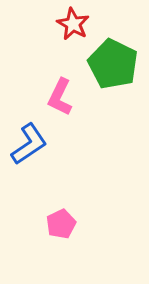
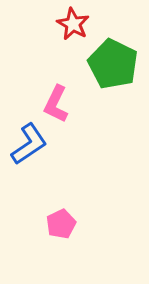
pink L-shape: moved 4 px left, 7 px down
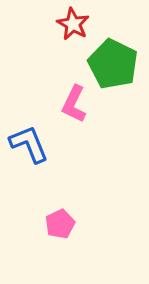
pink L-shape: moved 18 px right
blue L-shape: rotated 78 degrees counterclockwise
pink pentagon: moved 1 px left
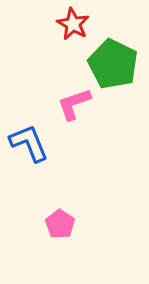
pink L-shape: rotated 45 degrees clockwise
blue L-shape: moved 1 px up
pink pentagon: rotated 12 degrees counterclockwise
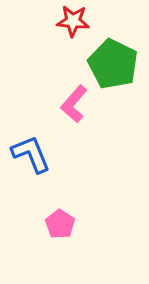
red star: moved 3 px up; rotated 24 degrees counterclockwise
pink L-shape: rotated 30 degrees counterclockwise
blue L-shape: moved 2 px right, 11 px down
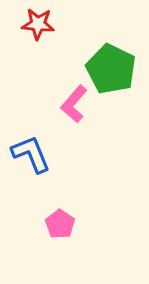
red star: moved 35 px left, 3 px down
green pentagon: moved 2 px left, 5 px down
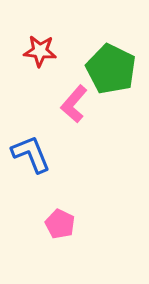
red star: moved 2 px right, 27 px down
pink pentagon: rotated 8 degrees counterclockwise
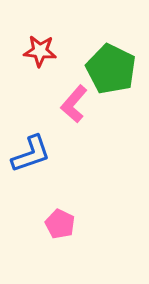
blue L-shape: rotated 93 degrees clockwise
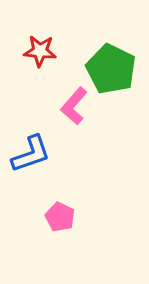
pink L-shape: moved 2 px down
pink pentagon: moved 7 px up
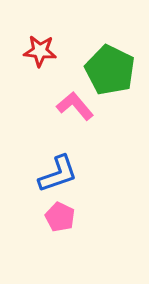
green pentagon: moved 1 px left, 1 px down
pink L-shape: moved 1 px right; rotated 99 degrees clockwise
blue L-shape: moved 27 px right, 20 px down
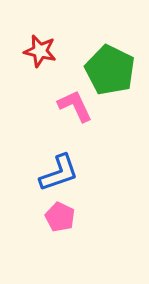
red star: rotated 8 degrees clockwise
pink L-shape: rotated 15 degrees clockwise
blue L-shape: moved 1 px right, 1 px up
